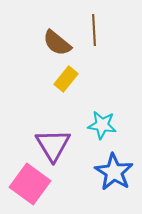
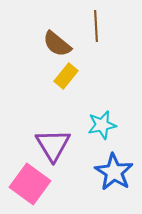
brown line: moved 2 px right, 4 px up
brown semicircle: moved 1 px down
yellow rectangle: moved 3 px up
cyan star: rotated 20 degrees counterclockwise
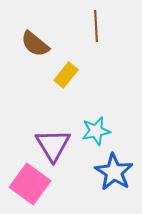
brown semicircle: moved 22 px left
yellow rectangle: moved 1 px up
cyan star: moved 6 px left, 6 px down
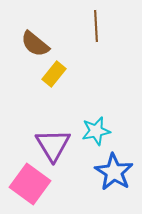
yellow rectangle: moved 12 px left, 1 px up
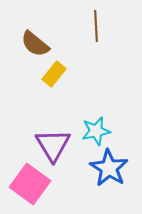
blue star: moved 5 px left, 4 px up
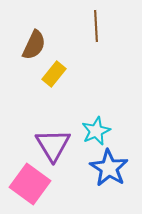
brown semicircle: moved 1 px left, 1 px down; rotated 104 degrees counterclockwise
cyan star: rotated 12 degrees counterclockwise
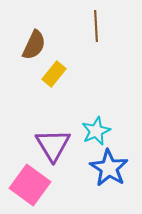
pink square: moved 1 px down
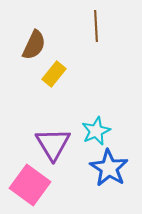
purple triangle: moved 1 px up
